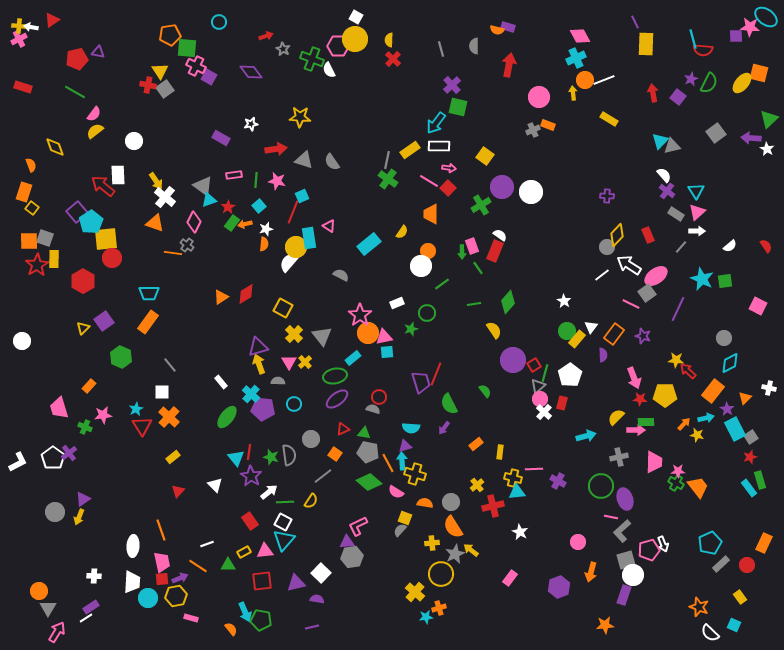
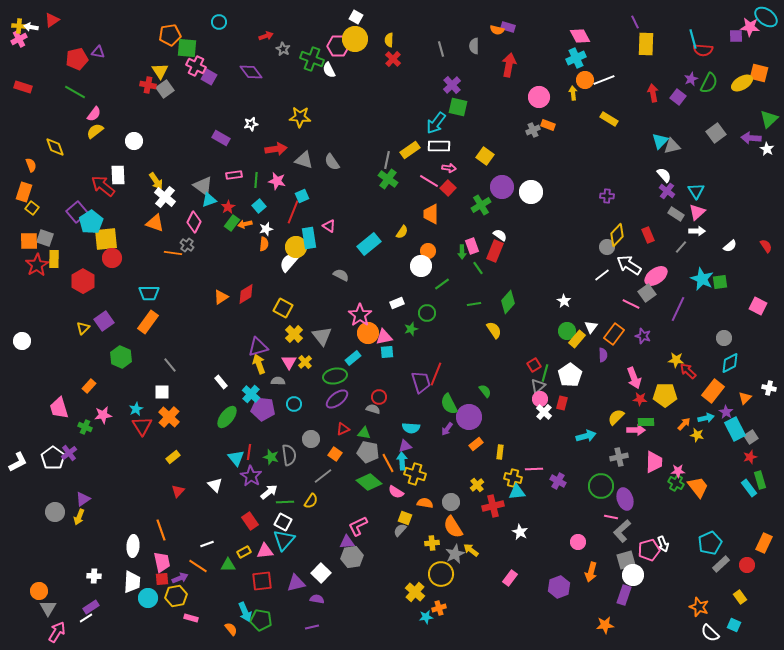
yellow ellipse at (742, 83): rotated 20 degrees clockwise
green square at (725, 281): moved 5 px left, 1 px down
purple circle at (513, 360): moved 44 px left, 57 px down
purple star at (727, 409): moved 1 px left, 3 px down
purple arrow at (444, 428): moved 3 px right, 1 px down
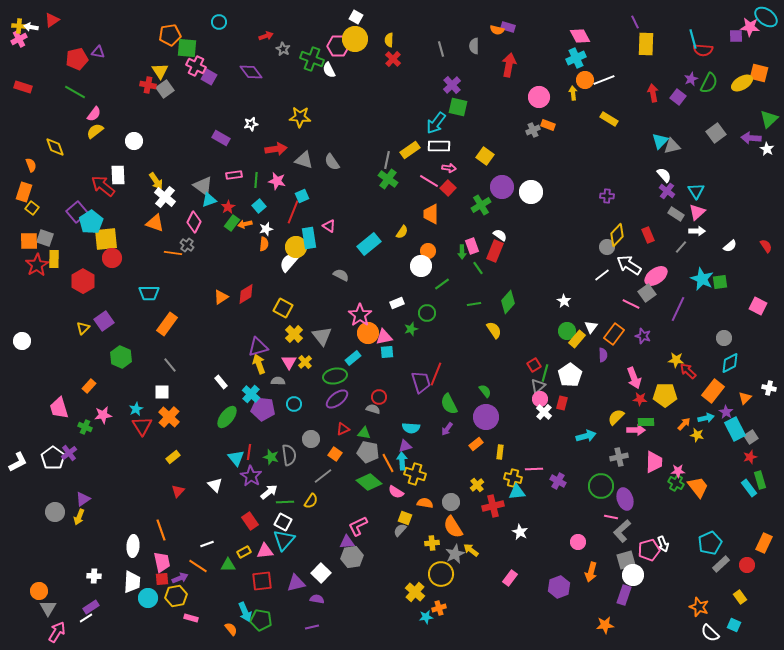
orange rectangle at (148, 322): moved 19 px right, 2 px down
purple circle at (469, 417): moved 17 px right
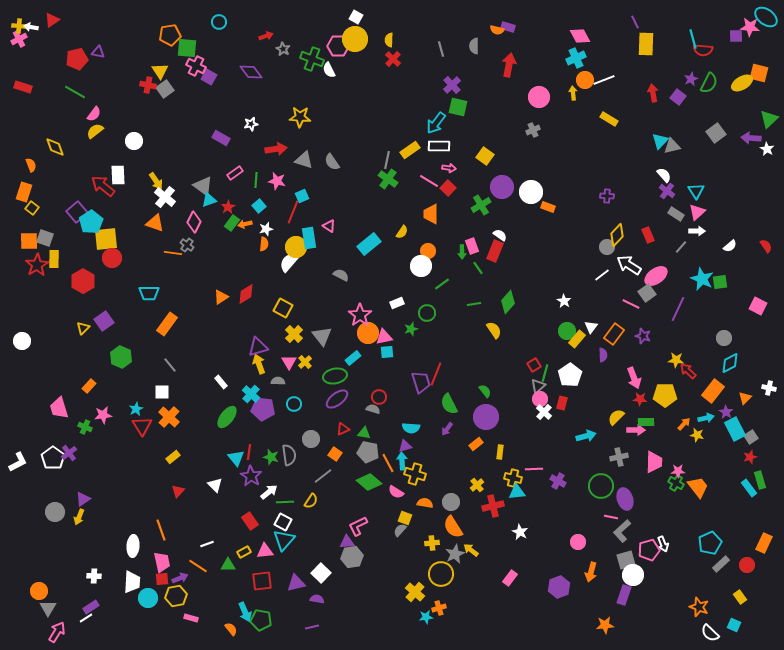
orange rectangle at (548, 125): moved 82 px down
pink rectangle at (234, 175): moved 1 px right, 2 px up; rotated 28 degrees counterclockwise
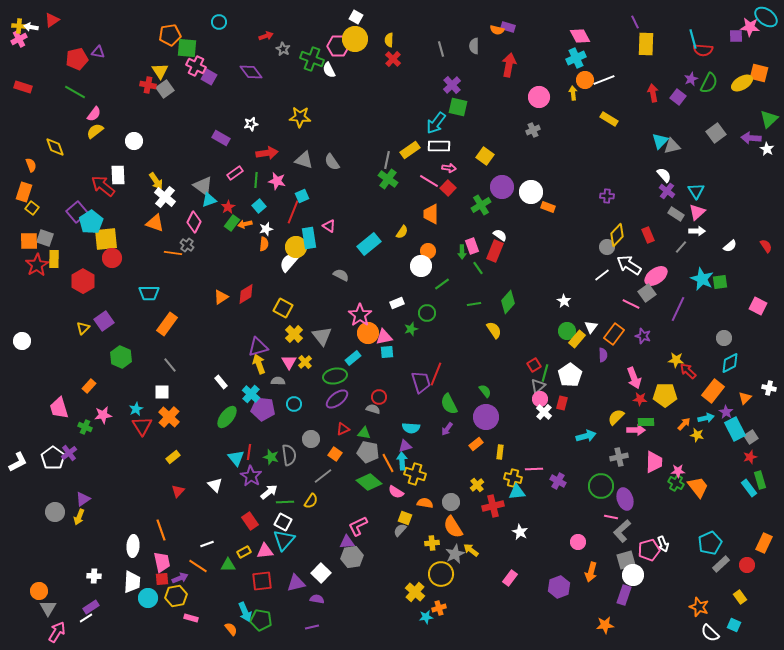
red arrow at (276, 149): moved 9 px left, 4 px down
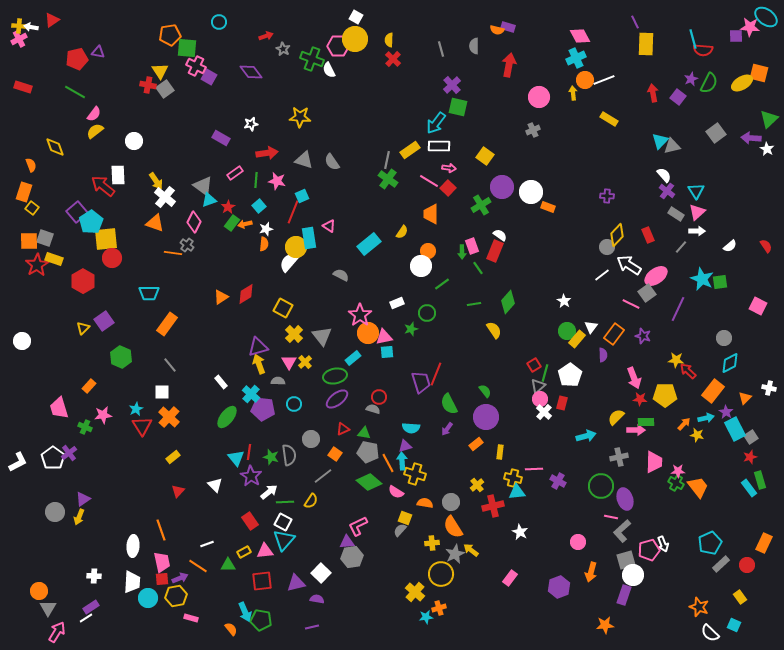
yellow rectangle at (54, 259): rotated 72 degrees counterclockwise
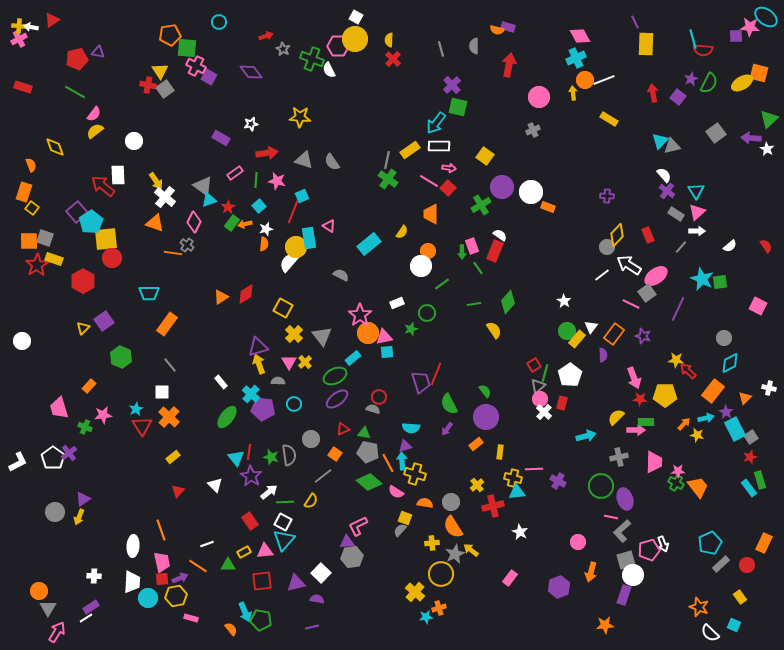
green ellipse at (335, 376): rotated 15 degrees counterclockwise
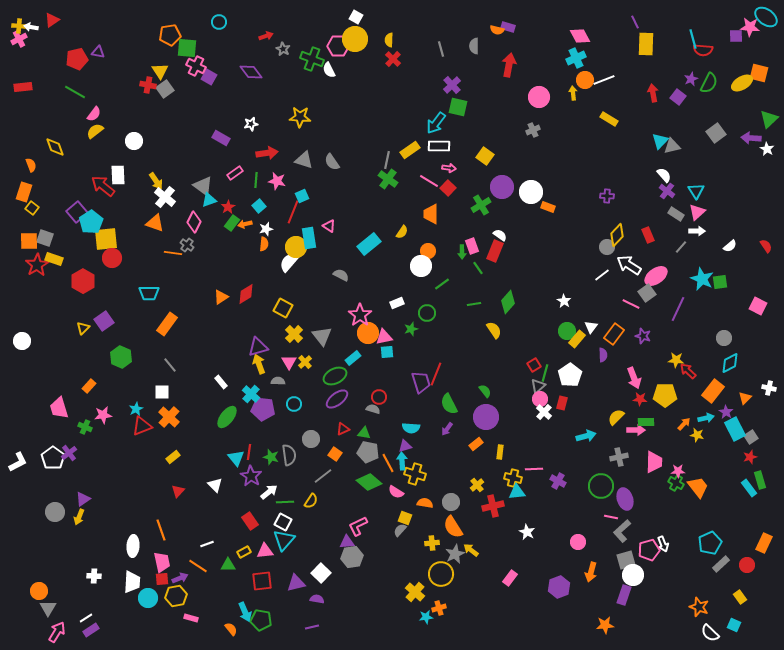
red rectangle at (23, 87): rotated 24 degrees counterclockwise
red triangle at (142, 426): rotated 40 degrees clockwise
white star at (520, 532): moved 7 px right
purple rectangle at (91, 607): moved 23 px down
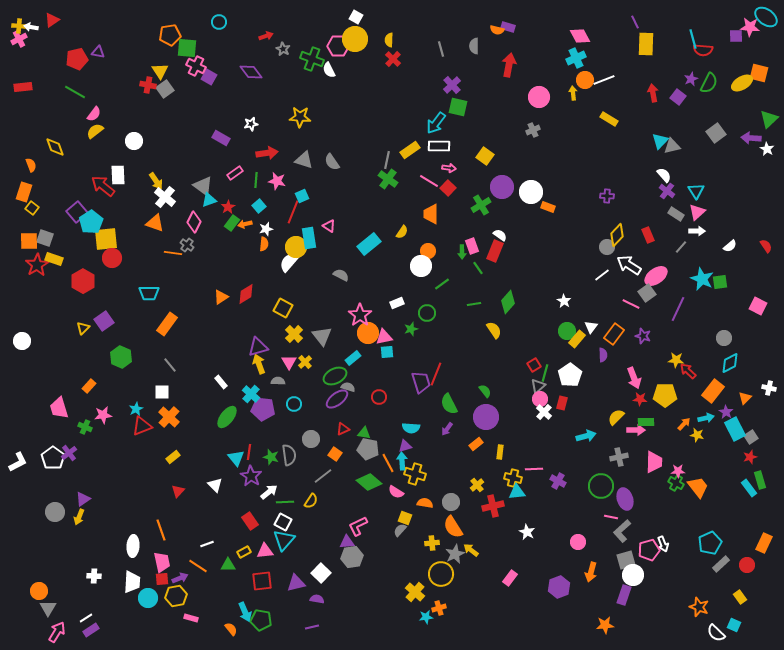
gray semicircle at (373, 409): moved 25 px left, 22 px up
gray pentagon at (368, 452): moved 3 px up
white semicircle at (710, 633): moved 6 px right
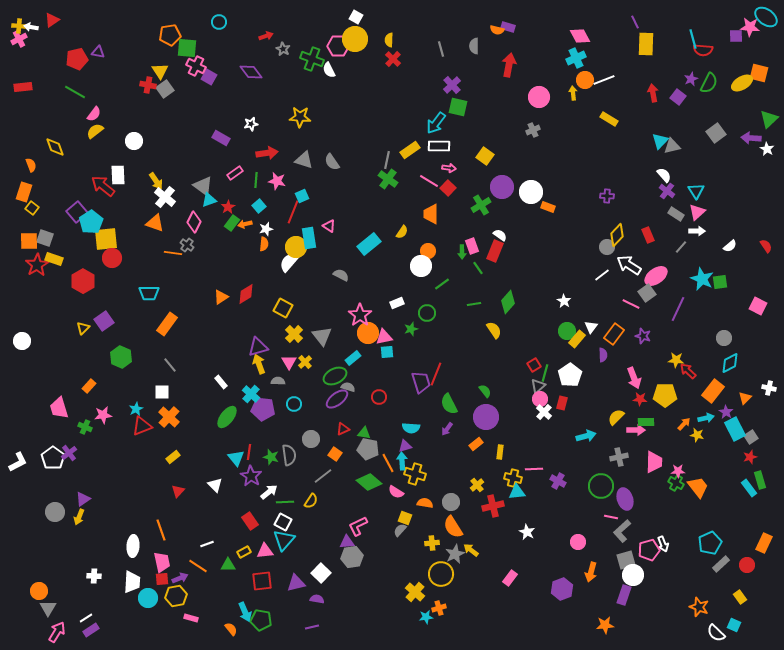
purple hexagon at (559, 587): moved 3 px right, 2 px down
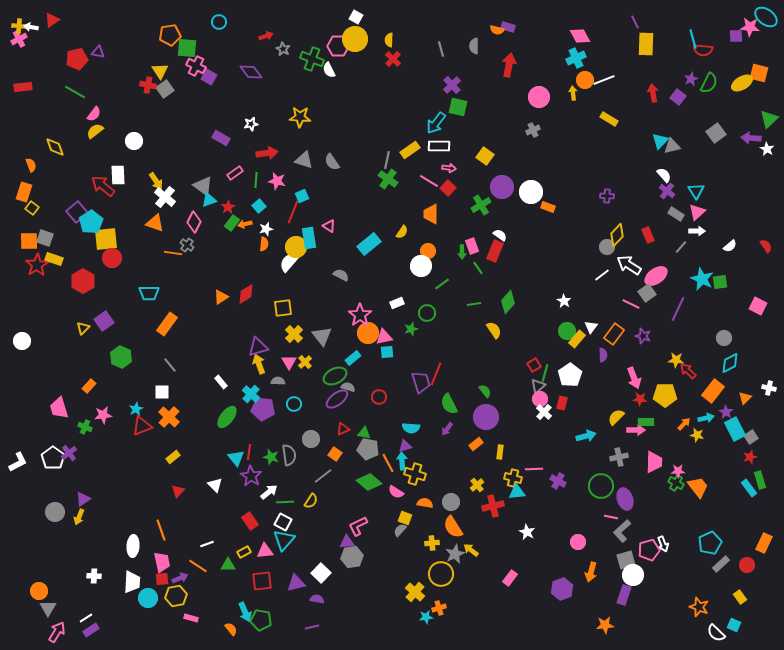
yellow square at (283, 308): rotated 36 degrees counterclockwise
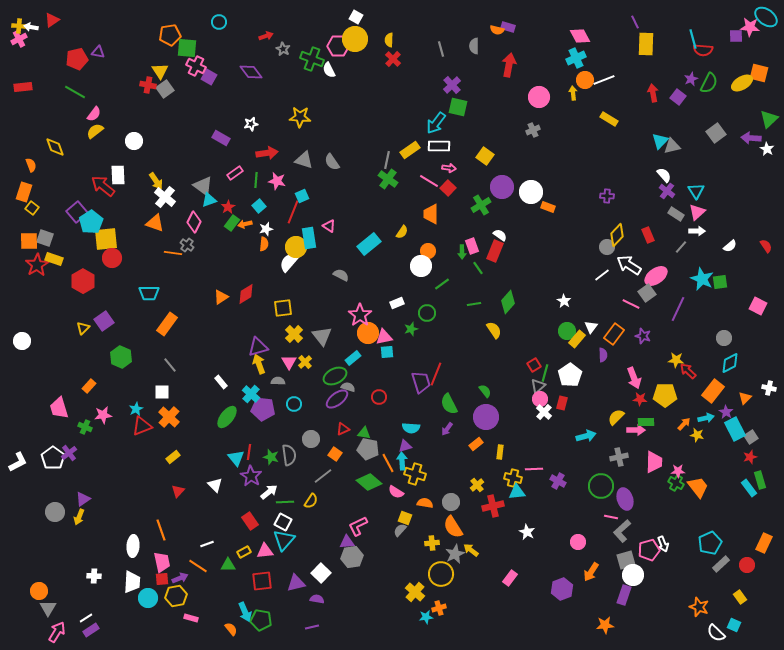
orange arrow at (591, 572): rotated 18 degrees clockwise
